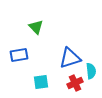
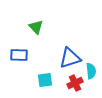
blue rectangle: rotated 12 degrees clockwise
cyan square: moved 4 px right, 2 px up
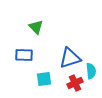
blue rectangle: moved 5 px right
cyan square: moved 1 px left, 1 px up
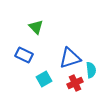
blue rectangle: rotated 24 degrees clockwise
cyan semicircle: moved 1 px up
cyan square: rotated 21 degrees counterclockwise
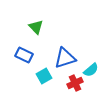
blue triangle: moved 5 px left
cyan semicircle: rotated 56 degrees clockwise
cyan square: moved 3 px up
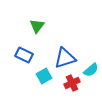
green triangle: moved 1 px right, 1 px up; rotated 21 degrees clockwise
red cross: moved 3 px left
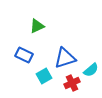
green triangle: rotated 28 degrees clockwise
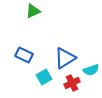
green triangle: moved 4 px left, 15 px up
blue triangle: rotated 15 degrees counterclockwise
cyan semicircle: rotated 21 degrees clockwise
cyan square: moved 1 px down
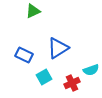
blue triangle: moved 7 px left, 10 px up
